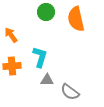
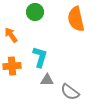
green circle: moved 11 px left
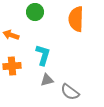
orange semicircle: rotated 15 degrees clockwise
orange arrow: rotated 35 degrees counterclockwise
cyan L-shape: moved 3 px right, 2 px up
gray triangle: rotated 16 degrees counterclockwise
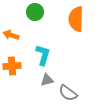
gray semicircle: moved 2 px left, 1 px down
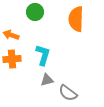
orange cross: moved 7 px up
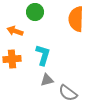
orange arrow: moved 4 px right, 4 px up
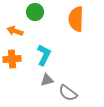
cyan L-shape: moved 1 px right; rotated 10 degrees clockwise
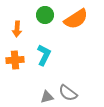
green circle: moved 10 px right, 3 px down
orange semicircle: rotated 125 degrees counterclockwise
orange arrow: moved 2 px right, 2 px up; rotated 105 degrees counterclockwise
orange cross: moved 3 px right, 1 px down
gray triangle: moved 17 px down
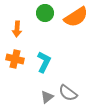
green circle: moved 2 px up
orange semicircle: moved 2 px up
cyan L-shape: moved 7 px down
orange cross: moved 1 px up; rotated 18 degrees clockwise
gray triangle: rotated 24 degrees counterclockwise
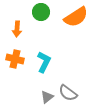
green circle: moved 4 px left, 1 px up
